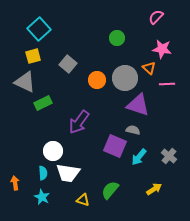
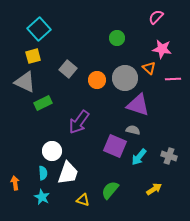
gray square: moved 5 px down
pink line: moved 6 px right, 5 px up
white circle: moved 1 px left
gray cross: rotated 21 degrees counterclockwise
white trapezoid: rotated 80 degrees counterclockwise
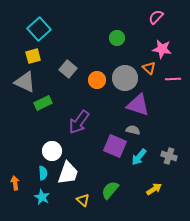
yellow triangle: rotated 24 degrees clockwise
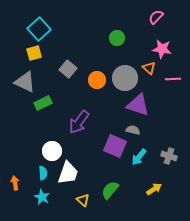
yellow square: moved 1 px right, 3 px up
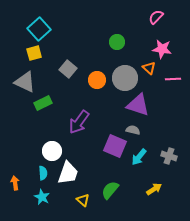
green circle: moved 4 px down
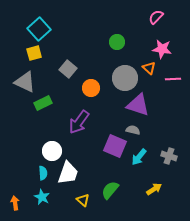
orange circle: moved 6 px left, 8 px down
orange arrow: moved 20 px down
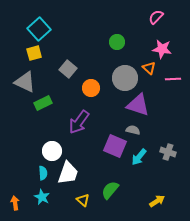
gray cross: moved 1 px left, 4 px up
yellow arrow: moved 3 px right, 12 px down
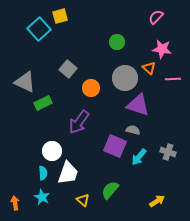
yellow square: moved 26 px right, 37 px up
